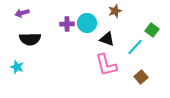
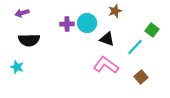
black semicircle: moved 1 px left, 1 px down
pink L-shape: rotated 140 degrees clockwise
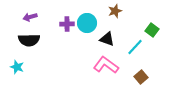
purple arrow: moved 8 px right, 4 px down
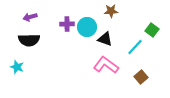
brown star: moved 4 px left; rotated 16 degrees clockwise
cyan circle: moved 4 px down
black triangle: moved 2 px left
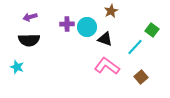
brown star: rotated 24 degrees counterclockwise
pink L-shape: moved 1 px right, 1 px down
